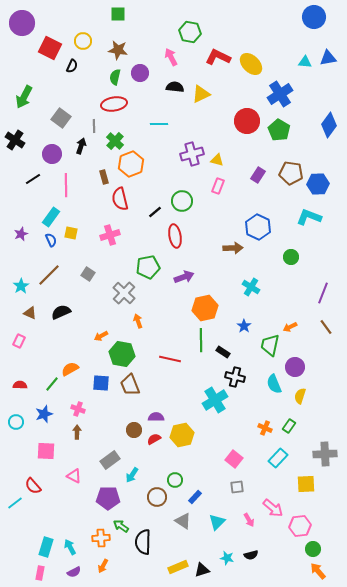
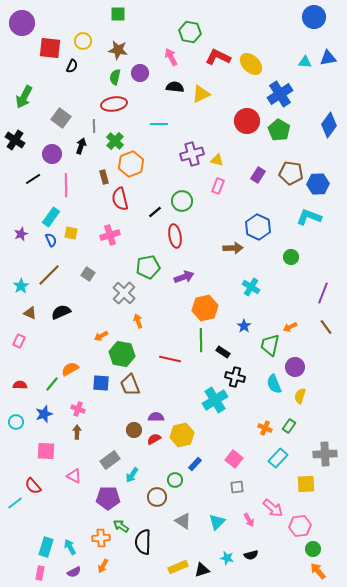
red square at (50, 48): rotated 20 degrees counterclockwise
blue rectangle at (195, 497): moved 33 px up
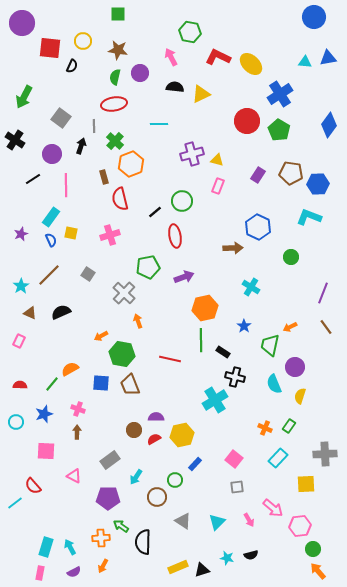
cyan arrow at (132, 475): moved 4 px right, 2 px down
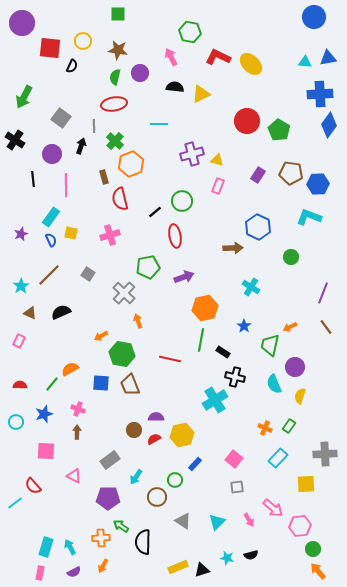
blue cross at (280, 94): moved 40 px right; rotated 30 degrees clockwise
black line at (33, 179): rotated 63 degrees counterclockwise
green line at (201, 340): rotated 10 degrees clockwise
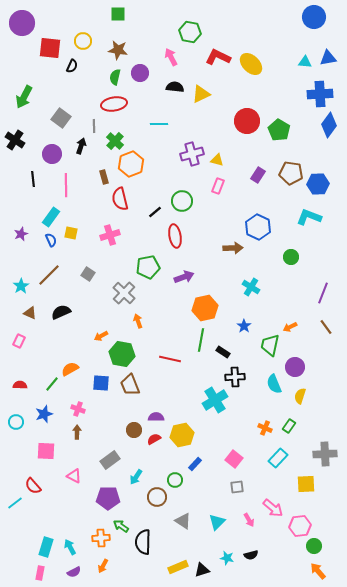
black cross at (235, 377): rotated 18 degrees counterclockwise
green circle at (313, 549): moved 1 px right, 3 px up
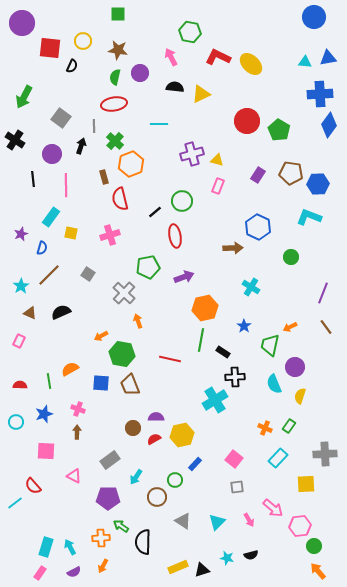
blue semicircle at (51, 240): moved 9 px left, 8 px down; rotated 40 degrees clockwise
green line at (52, 384): moved 3 px left, 3 px up; rotated 49 degrees counterclockwise
brown circle at (134, 430): moved 1 px left, 2 px up
pink rectangle at (40, 573): rotated 24 degrees clockwise
